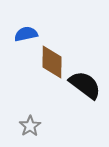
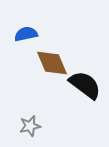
brown diamond: moved 1 px down; rotated 24 degrees counterclockwise
gray star: rotated 20 degrees clockwise
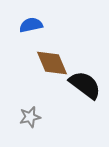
blue semicircle: moved 5 px right, 9 px up
gray star: moved 9 px up
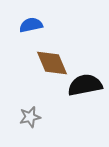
black semicircle: rotated 48 degrees counterclockwise
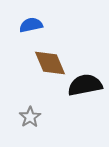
brown diamond: moved 2 px left
gray star: rotated 20 degrees counterclockwise
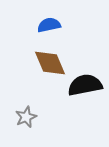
blue semicircle: moved 18 px right
gray star: moved 4 px left; rotated 10 degrees clockwise
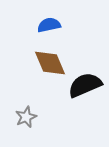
black semicircle: rotated 12 degrees counterclockwise
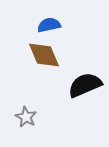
brown diamond: moved 6 px left, 8 px up
gray star: rotated 20 degrees counterclockwise
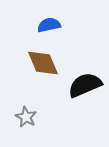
brown diamond: moved 1 px left, 8 px down
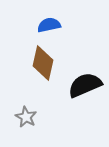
brown diamond: rotated 36 degrees clockwise
